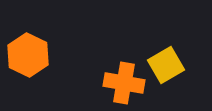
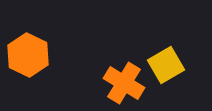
orange cross: rotated 21 degrees clockwise
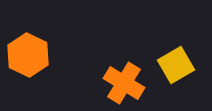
yellow square: moved 10 px right
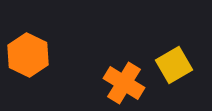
yellow square: moved 2 px left
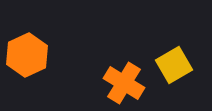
orange hexagon: moved 1 px left; rotated 9 degrees clockwise
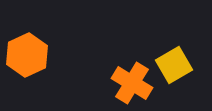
orange cross: moved 8 px right
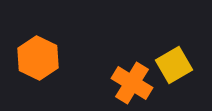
orange hexagon: moved 11 px right, 3 px down; rotated 9 degrees counterclockwise
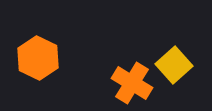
yellow square: rotated 12 degrees counterclockwise
